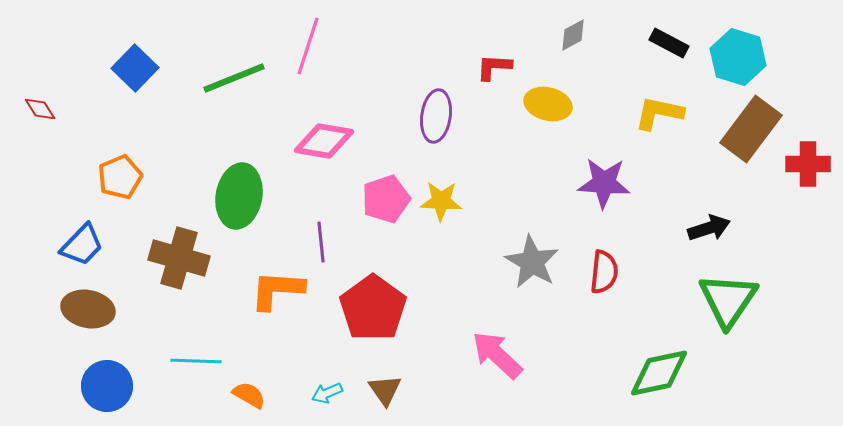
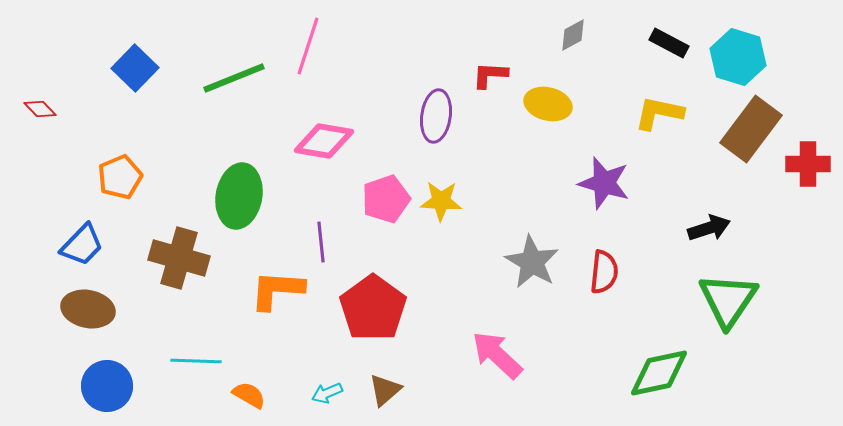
red L-shape: moved 4 px left, 8 px down
red diamond: rotated 12 degrees counterclockwise
purple star: rotated 12 degrees clockwise
brown triangle: rotated 24 degrees clockwise
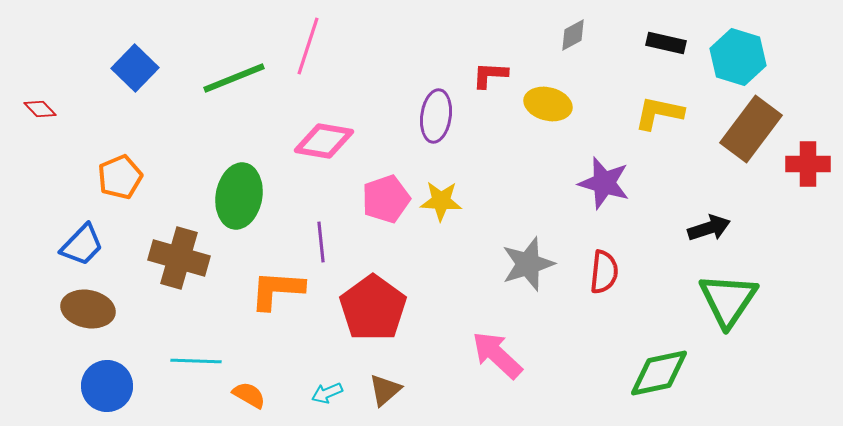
black rectangle: moved 3 px left; rotated 15 degrees counterclockwise
gray star: moved 4 px left, 2 px down; rotated 24 degrees clockwise
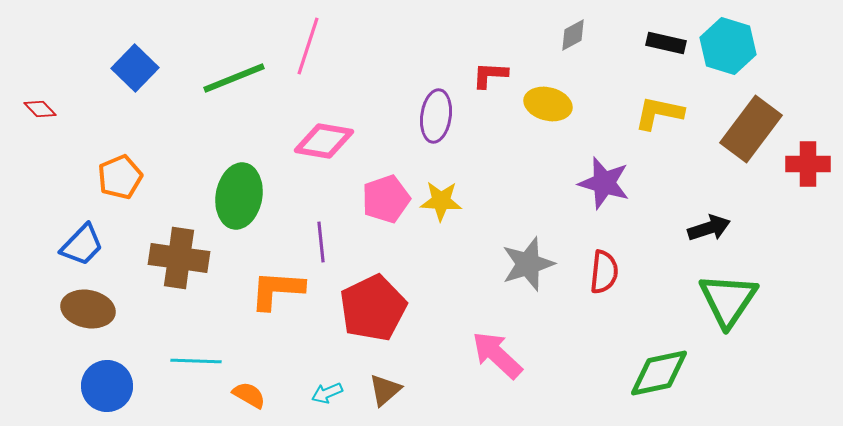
cyan hexagon: moved 10 px left, 11 px up
brown cross: rotated 8 degrees counterclockwise
red pentagon: rotated 10 degrees clockwise
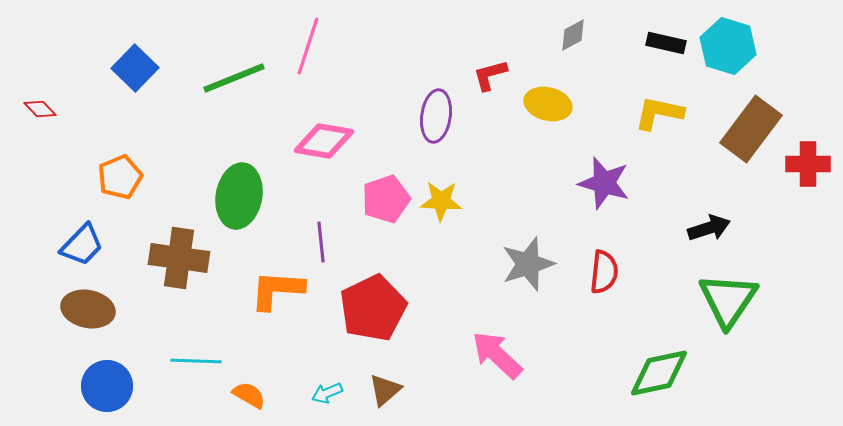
red L-shape: rotated 18 degrees counterclockwise
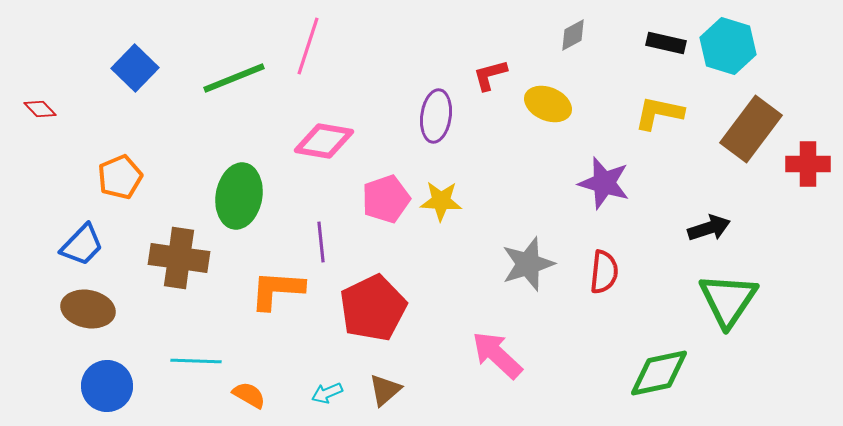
yellow ellipse: rotated 9 degrees clockwise
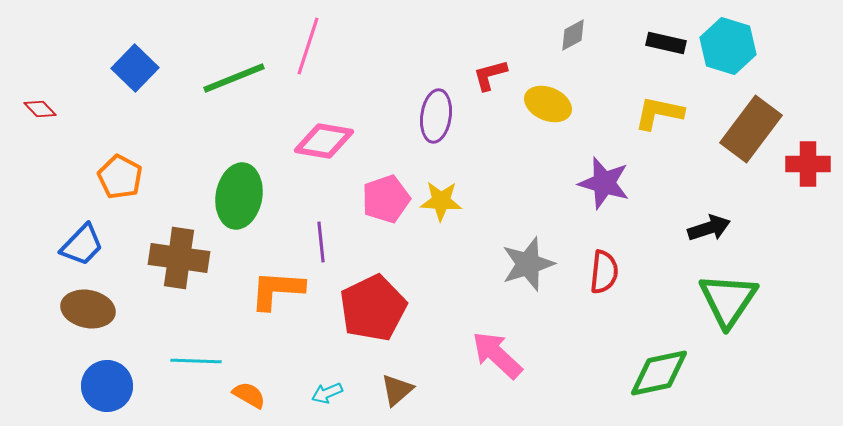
orange pentagon: rotated 21 degrees counterclockwise
brown triangle: moved 12 px right
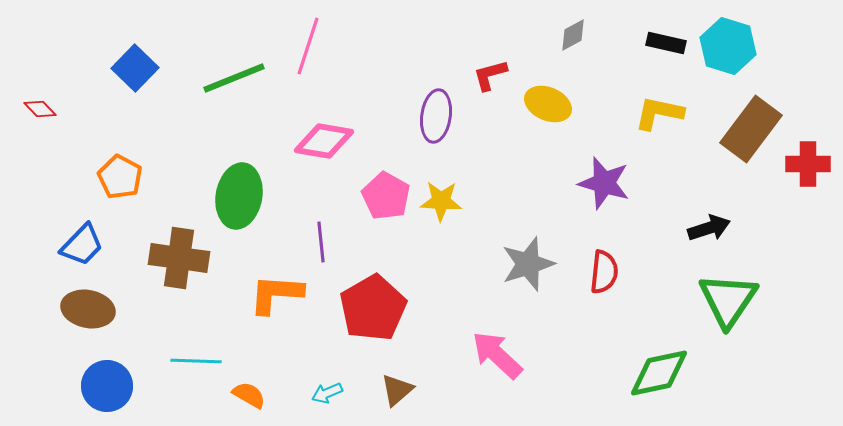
pink pentagon: moved 3 px up; rotated 24 degrees counterclockwise
orange L-shape: moved 1 px left, 4 px down
red pentagon: rotated 4 degrees counterclockwise
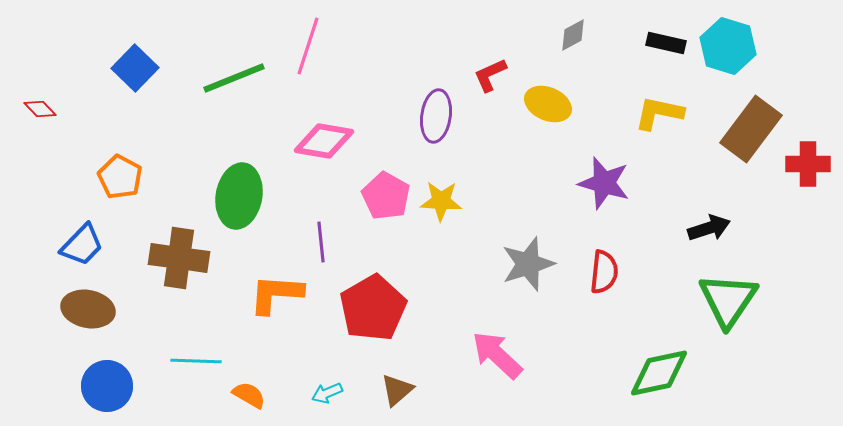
red L-shape: rotated 9 degrees counterclockwise
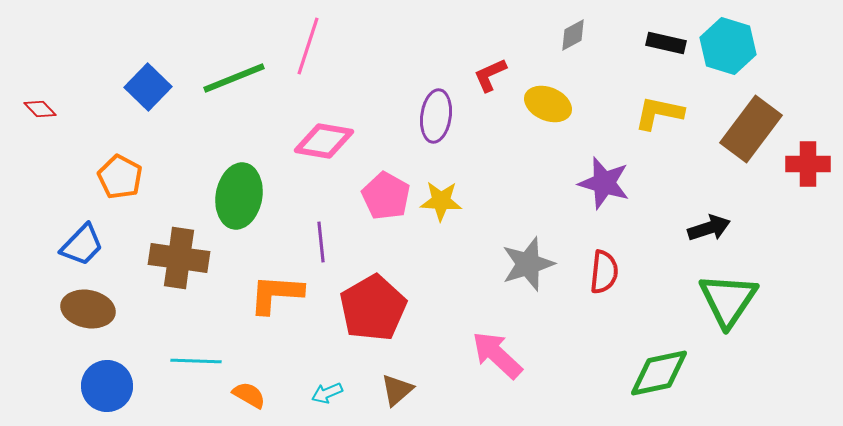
blue square: moved 13 px right, 19 px down
